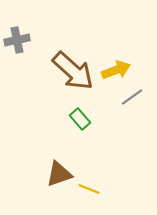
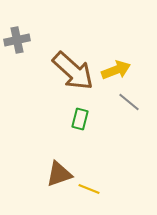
gray line: moved 3 px left, 5 px down; rotated 75 degrees clockwise
green rectangle: rotated 55 degrees clockwise
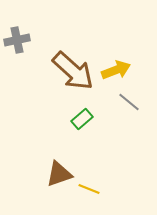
green rectangle: moved 2 px right; rotated 35 degrees clockwise
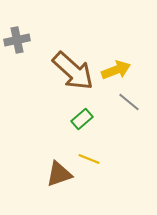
yellow line: moved 30 px up
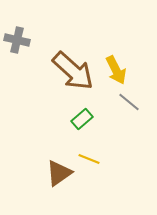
gray cross: rotated 25 degrees clockwise
yellow arrow: rotated 84 degrees clockwise
brown triangle: moved 1 px up; rotated 16 degrees counterclockwise
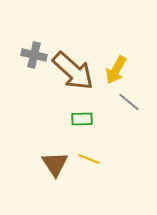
gray cross: moved 17 px right, 15 px down
yellow arrow: rotated 56 degrees clockwise
green rectangle: rotated 40 degrees clockwise
brown triangle: moved 4 px left, 9 px up; rotated 28 degrees counterclockwise
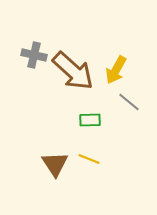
green rectangle: moved 8 px right, 1 px down
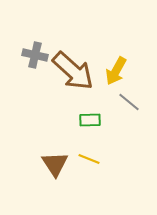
gray cross: moved 1 px right
yellow arrow: moved 1 px down
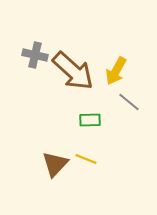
yellow line: moved 3 px left
brown triangle: rotated 16 degrees clockwise
